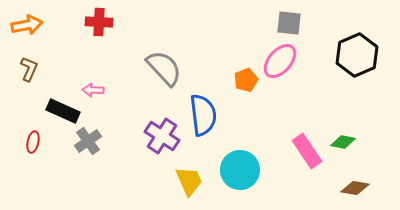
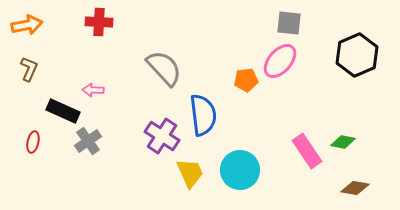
orange pentagon: rotated 15 degrees clockwise
yellow trapezoid: moved 1 px right, 8 px up
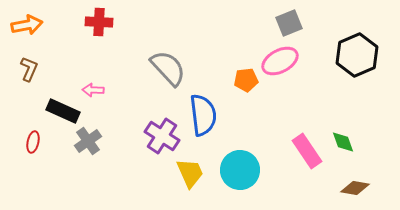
gray square: rotated 28 degrees counterclockwise
pink ellipse: rotated 21 degrees clockwise
gray semicircle: moved 4 px right
green diamond: rotated 60 degrees clockwise
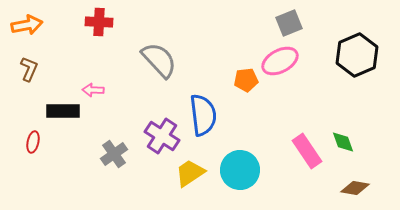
gray semicircle: moved 9 px left, 8 px up
black rectangle: rotated 24 degrees counterclockwise
gray cross: moved 26 px right, 13 px down
yellow trapezoid: rotated 100 degrees counterclockwise
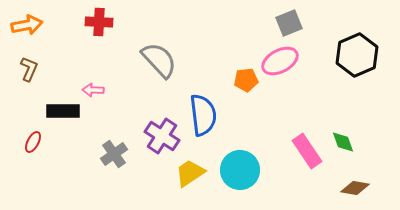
red ellipse: rotated 15 degrees clockwise
